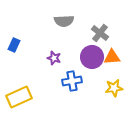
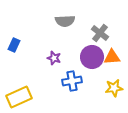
gray semicircle: moved 1 px right
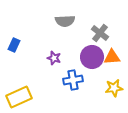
blue cross: moved 1 px right, 1 px up
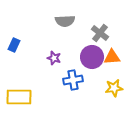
yellow rectangle: rotated 25 degrees clockwise
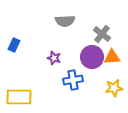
gray cross: moved 2 px right, 1 px down
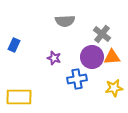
blue cross: moved 4 px right, 1 px up
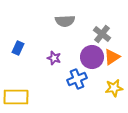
blue rectangle: moved 4 px right, 3 px down
orange triangle: rotated 30 degrees counterclockwise
blue cross: rotated 12 degrees counterclockwise
yellow rectangle: moved 3 px left
